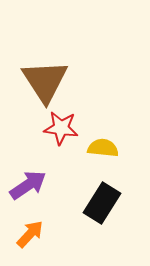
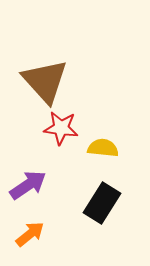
brown triangle: rotated 9 degrees counterclockwise
orange arrow: rotated 8 degrees clockwise
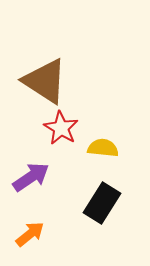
brown triangle: rotated 15 degrees counterclockwise
red star: rotated 24 degrees clockwise
purple arrow: moved 3 px right, 8 px up
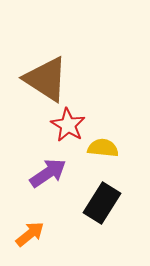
brown triangle: moved 1 px right, 2 px up
red star: moved 7 px right, 3 px up
purple arrow: moved 17 px right, 4 px up
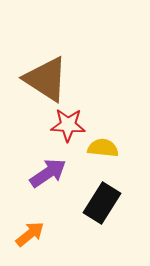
red star: rotated 28 degrees counterclockwise
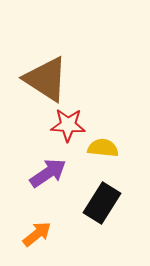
orange arrow: moved 7 px right
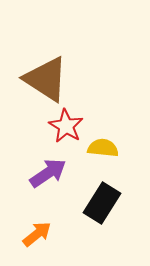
red star: moved 2 px left, 1 px down; rotated 28 degrees clockwise
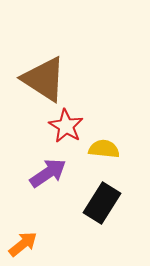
brown triangle: moved 2 px left
yellow semicircle: moved 1 px right, 1 px down
orange arrow: moved 14 px left, 10 px down
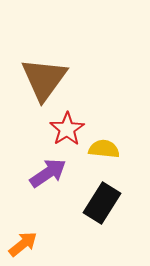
brown triangle: rotated 33 degrees clockwise
red star: moved 1 px right, 3 px down; rotated 8 degrees clockwise
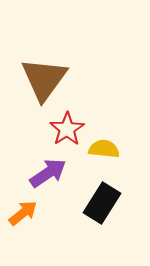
orange arrow: moved 31 px up
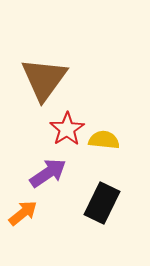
yellow semicircle: moved 9 px up
black rectangle: rotated 6 degrees counterclockwise
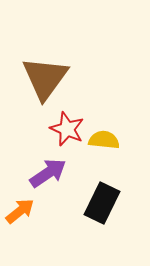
brown triangle: moved 1 px right, 1 px up
red star: rotated 16 degrees counterclockwise
orange arrow: moved 3 px left, 2 px up
